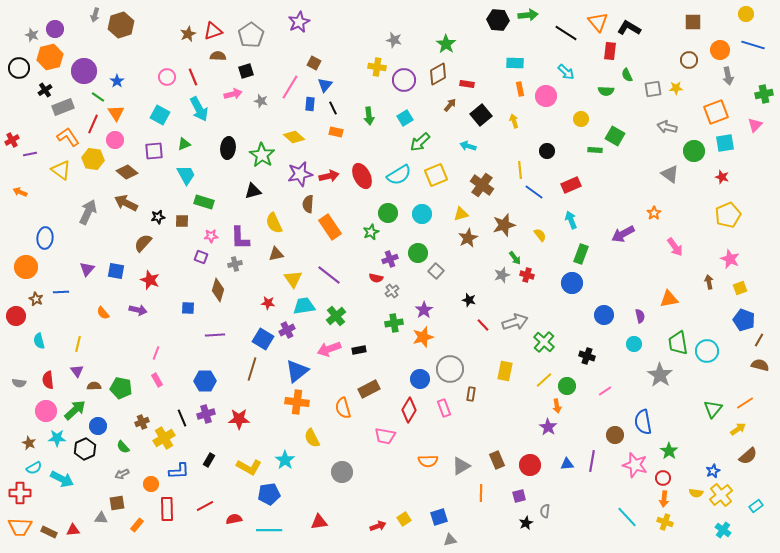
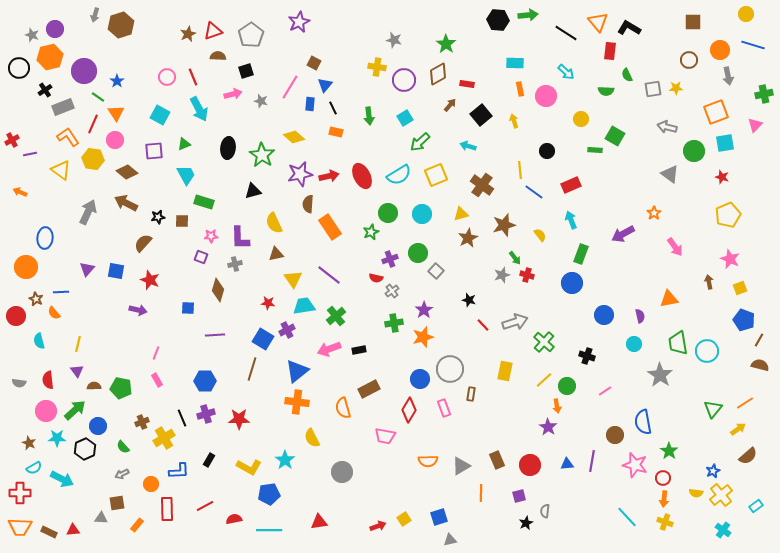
orange semicircle at (103, 313): moved 49 px left
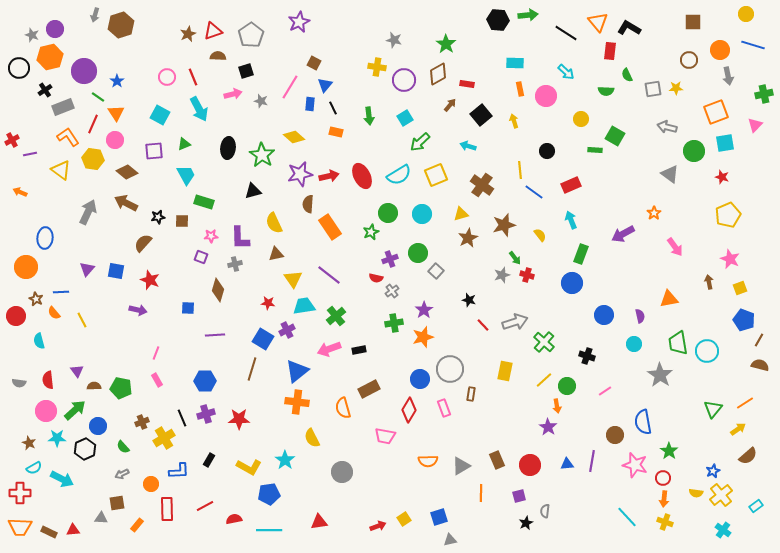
yellow line at (78, 344): moved 4 px right, 24 px up; rotated 42 degrees counterclockwise
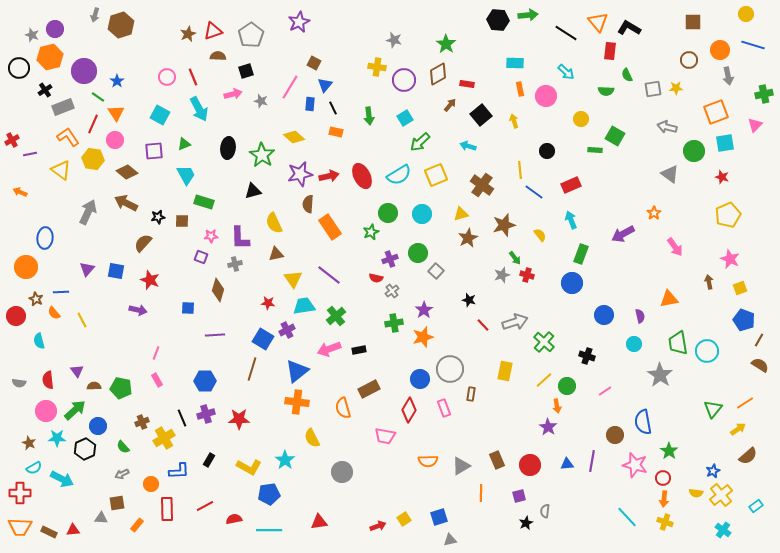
brown semicircle at (760, 365): rotated 18 degrees clockwise
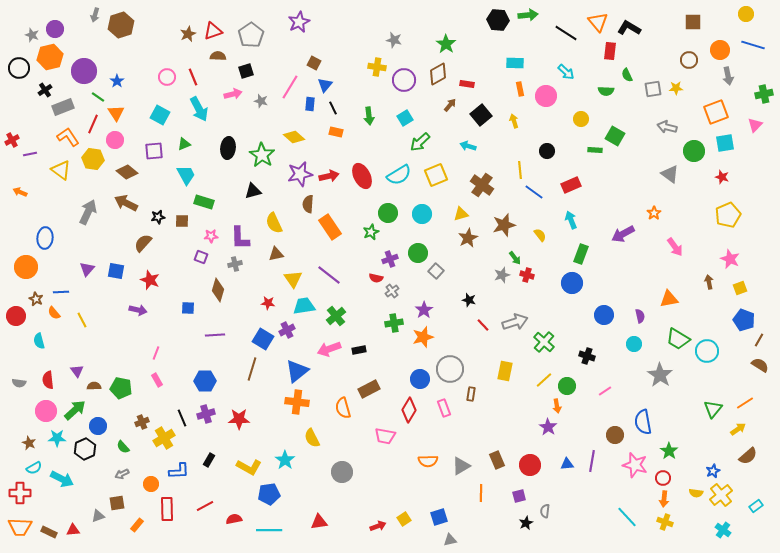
green trapezoid at (678, 343): moved 4 px up; rotated 50 degrees counterclockwise
gray triangle at (101, 518): moved 3 px left, 2 px up; rotated 24 degrees counterclockwise
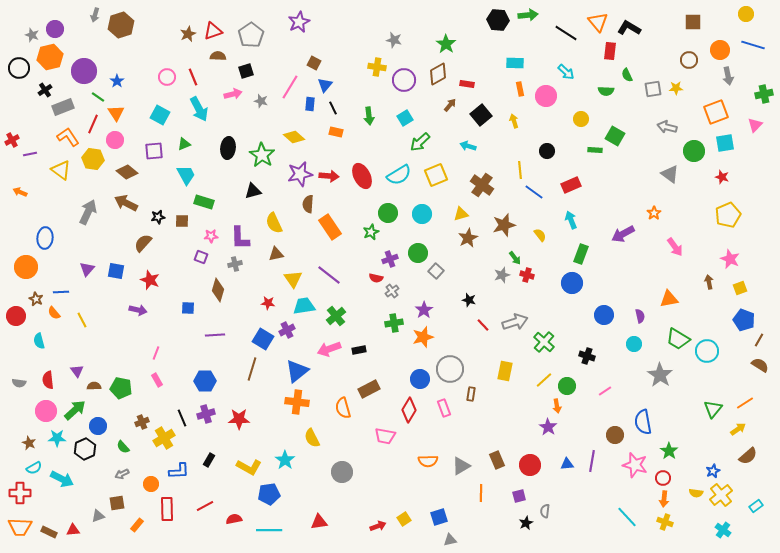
red arrow at (329, 176): rotated 18 degrees clockwise
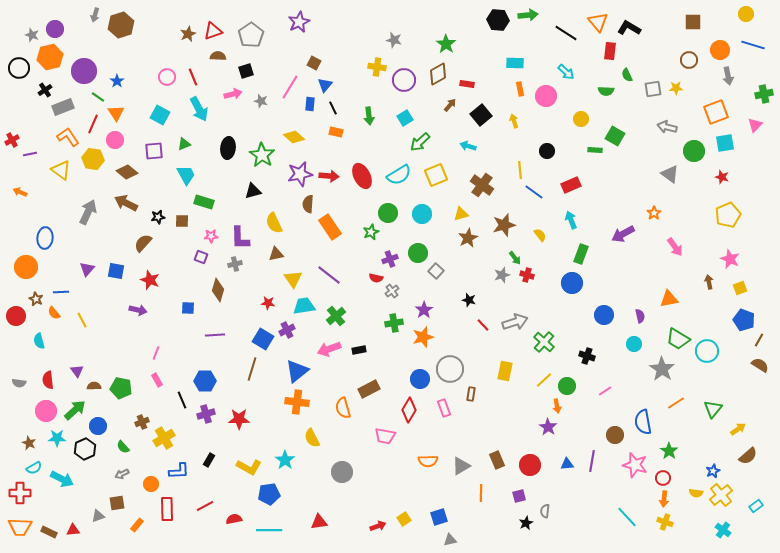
gray star at (660, 375): moved 2 px right, 6 px up
orange line at (745, 403): moved 69 px left
black line at (182, 418): moved 18 px up
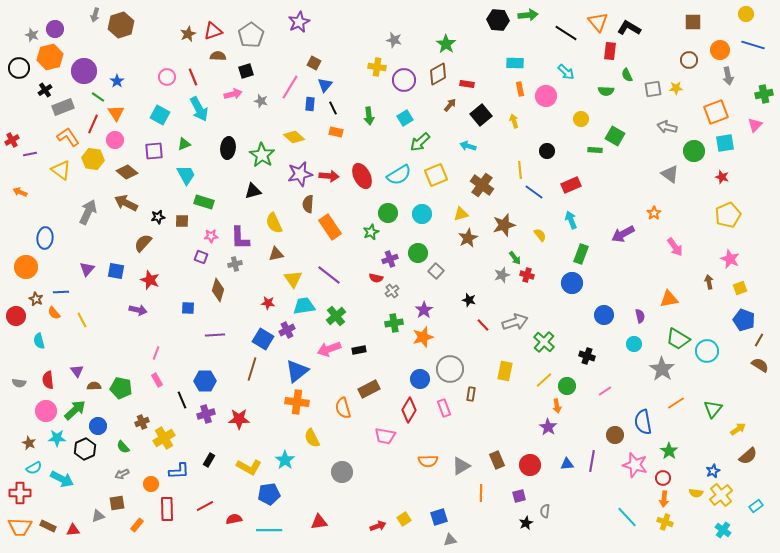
brown rectangle at (49, 532): moved 1 px left, 6 px up
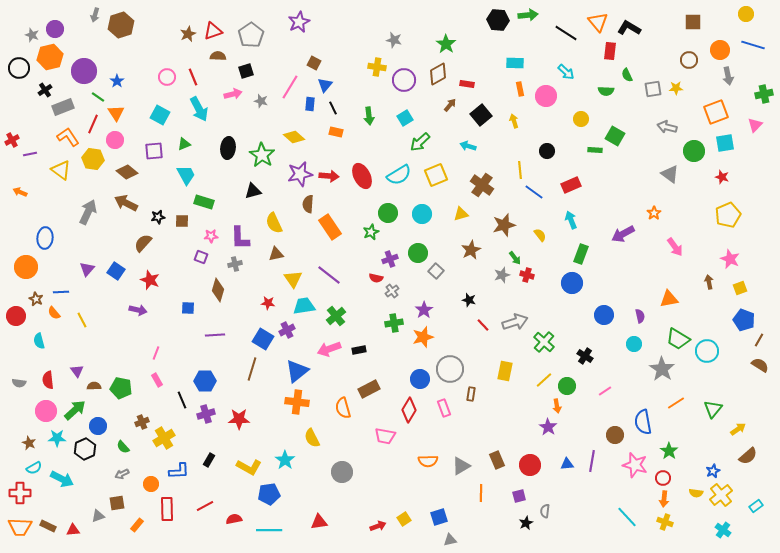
brown star at (468, 238): moved 3 px right, 12 px down
blue square at (116, 271): rotated 24 degrees clockwise
black cross at (587, 356): moved 2 px left; rotated 14 degrees clockwise
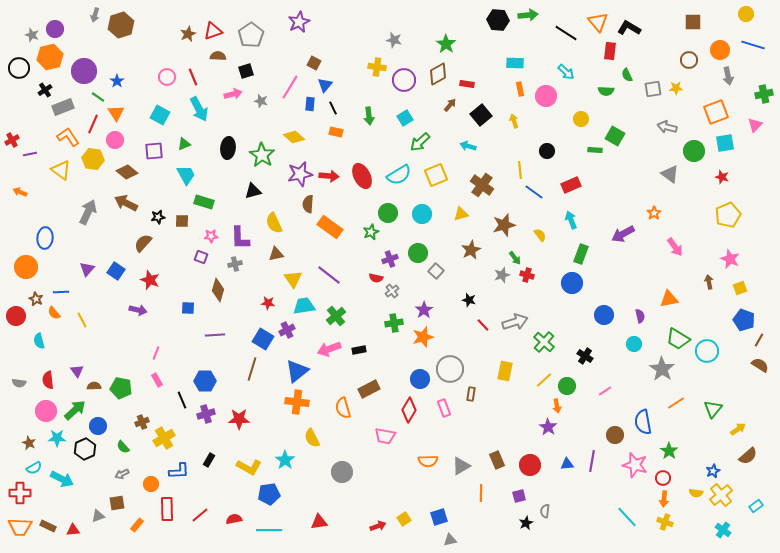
orange rectangle at (330, 227): rotated 20 degrees counterclockwise
red line at (205, 506): moved 5 px left, 9 px down; rotated 12 degrees counterclockwise
